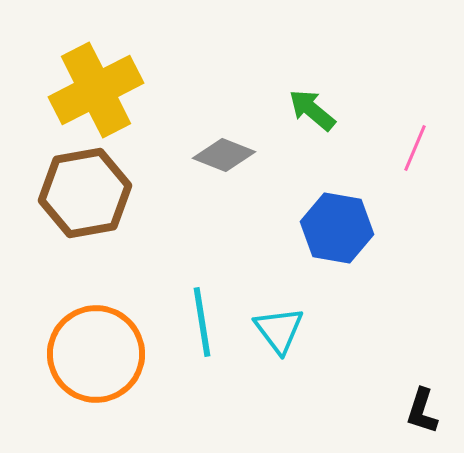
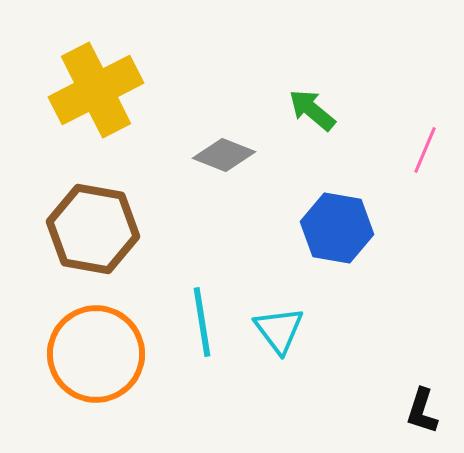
pink line: moved 10 px right, 2 px down
brown hexagon: moved 8 px right, 36 px down; rotated 20 degrees clockwise
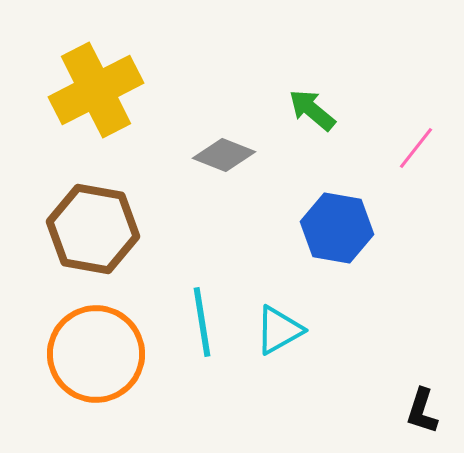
pink line: moved 9 px left, 2 px up; rotated 15 degrees clockwise
cyan triangle: rotated 38 degrees clockwise
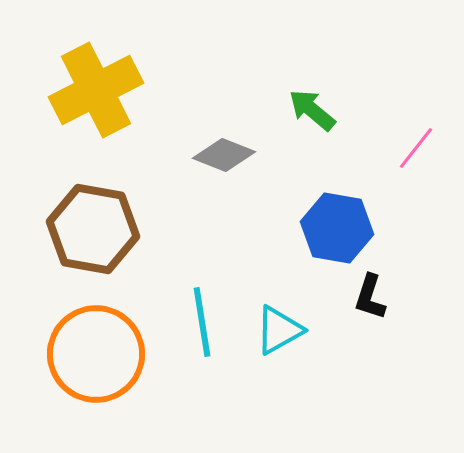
black L-shape: moved 52 px left, 114 px up
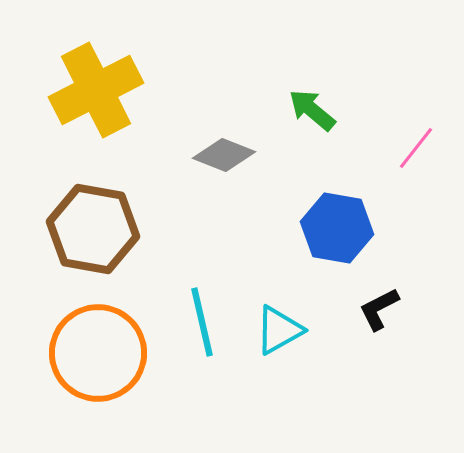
black L-shape: moved 9 px right, 12 px down; rotated 45 degrees clockwise
cyan line: rotated 4 degrees counterclockwise
orange circle: moved 2 px right, 1 px up
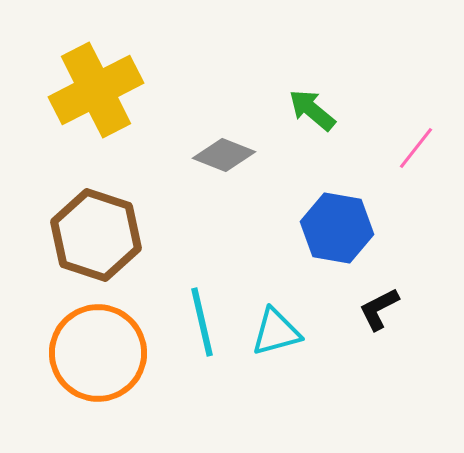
brown hexagon: moved 3 px right, 6 px down; rotated 8 degrees clockwise
cyan triangle: moved 3 px left, 2 px down; rotated 14 degrees clockwise
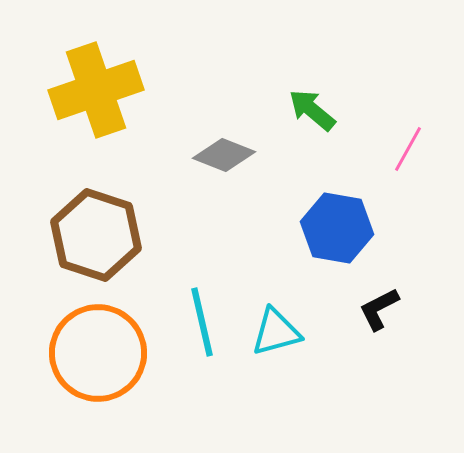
yellow cross: rotated 8 degrees clockwise
pink line: moved 8 px left, 1 px down; rotated 9 degrees counterclockwise
